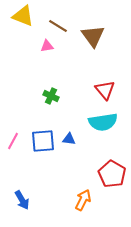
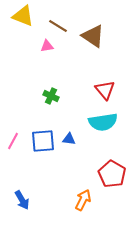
brown triangle: rotated 20 degrees counterclockwise
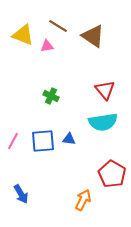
yellow triangle: moved 19 px down
blue arrow: moved 1 px left, 6 px up
